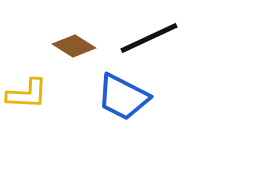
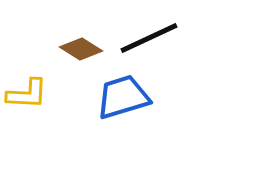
brown diamond: moved 7 px right, 3 px down
blue trapezoid: rotated 136 degrees clockwise
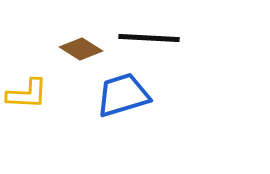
black line: rotated 28 degrees clockwise
blue trapezoid: moved 2 px up
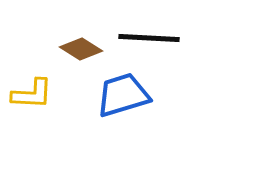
yellow L-shape: moved 5 px right
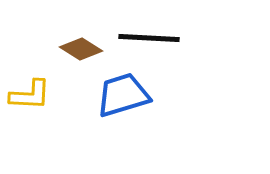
yellow L-shape: moved 2 px left, 1 px down
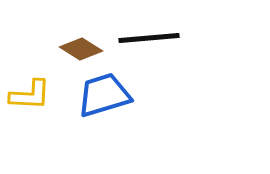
black line: rotated 8 degrees counterclockwise
blue trapezoid: moved 19 px left
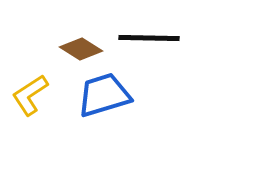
black line: rotated 6 degrees clockwise
yellow L-shape: rotated 144 degrees clockwise
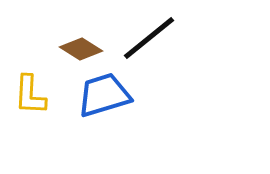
black line: rotated 40 degrees counterclockwise
yellow L-shape: rotated 54 degrees counterclockwise
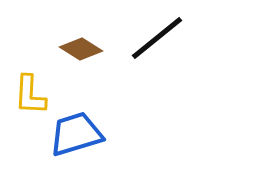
black line: moved 8 px right
blue trapezoid: moved 28 px left, 39 px down
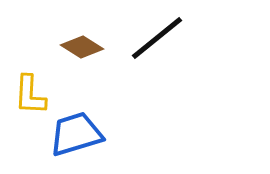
brown diamond: moved 1 px right, 2 px up
